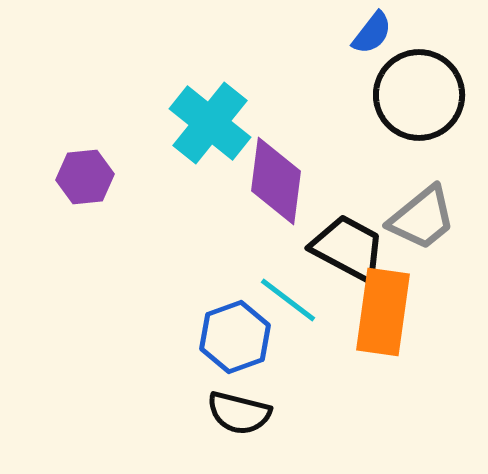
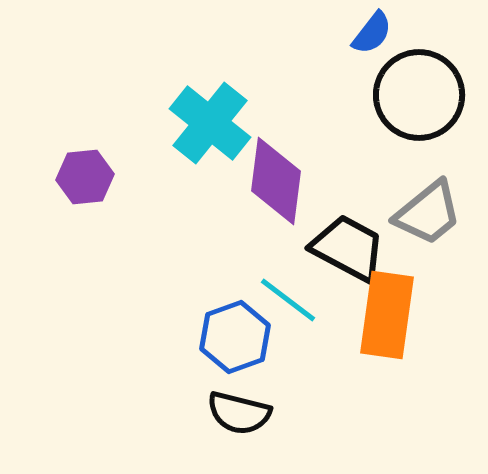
gray trapezoid: moved 6 px right, 5 px up
orange rectangle: moved 4 px right, 3 px down
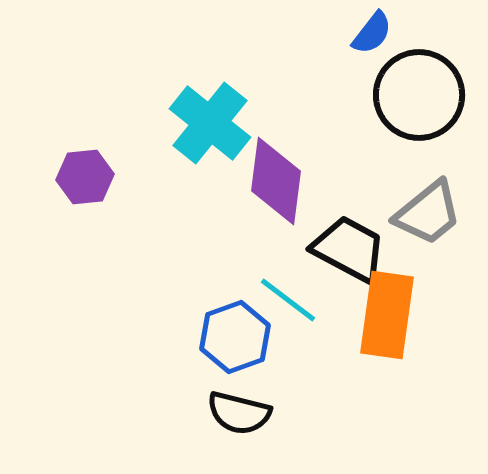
black trapezoid: moved 1 px right, 1 px down
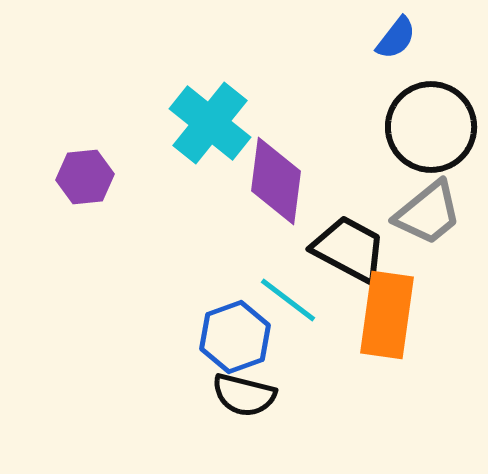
blue semicircle: moved 24 px right, 5 px down
black circle: moved 12 px right, 32 px down
black semicircle: moved 5 px right, 18 px up
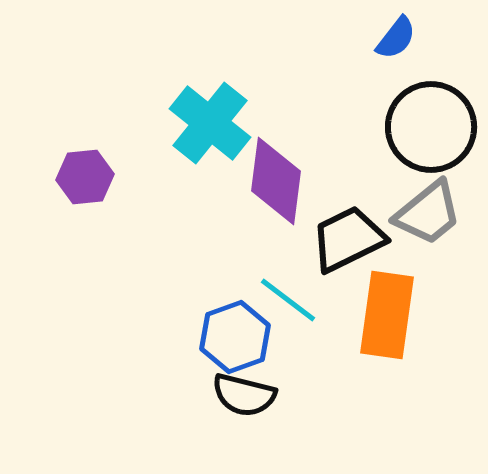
black trapezoid: moved 1 px left, 10 px up; rotated 54 degrees counterclockwise
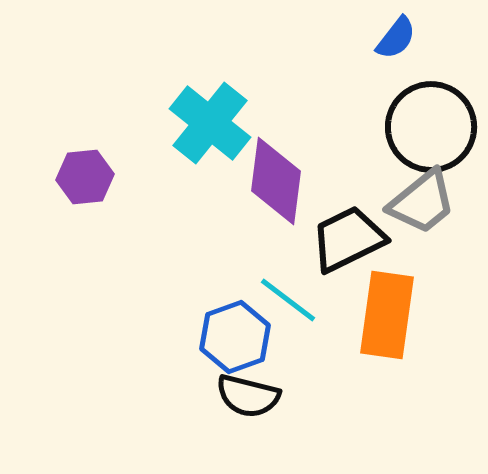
gray trapezoid: moved 6 px left, 11 px up
black semicircle: moved 4 px right, 1 px down
